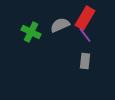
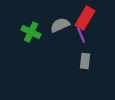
purple line: moved 4 px left; rotated 14 degrees clockwise
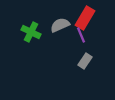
gray rectangle: rotated 28 degrees clockwise
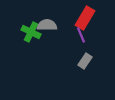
gray semicircle: moved 13 px left; rotated 24 degrees clockwise
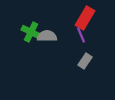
gray semicircle: moved 11 px down
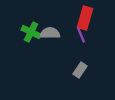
red rectangle: rotated 15 degrees counterclockwise
gray semicircle: moved 3 px right, 3 px up
gray rectangle: moved 5 px left, 9 px down
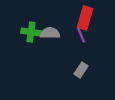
green cross: rotated 18 degrees counterclockwise
gray rectangle: moved 1 px right
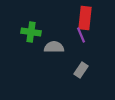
red rectangle: rotated 10 degrees counterclockwise
gray semicircle: moved 4 px right, 14 px down
